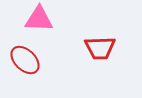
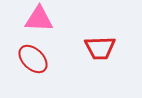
red ellipse: moved 8 px right, 1 px up
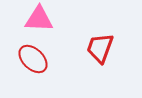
red trapezoid: rotated 112 degrees clockwise
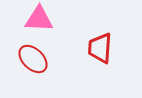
red trapezoid: rotated 16 degrees counterclockwise
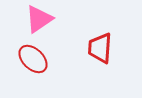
pink triangle: rotated 36 degrees counterclockwise
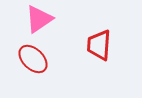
red trapezoid: moved 1 px left, 3 px up
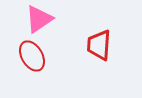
red ellipse: moved 1 px left, 3 px up; rotated 16 degrees clockwise
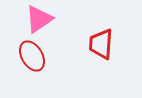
red trapezoid: moved 2 px right, 1 px up
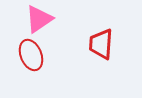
red ellipse: moved 1 px left, 1 px up; rotated 8 degrees clockwise
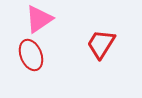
red trapezoid: rotated 28 degrees clockwise
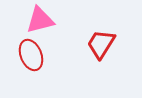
pink triangle: moved 1 px right, 1 px down; rotated 20 degrees clockwise
